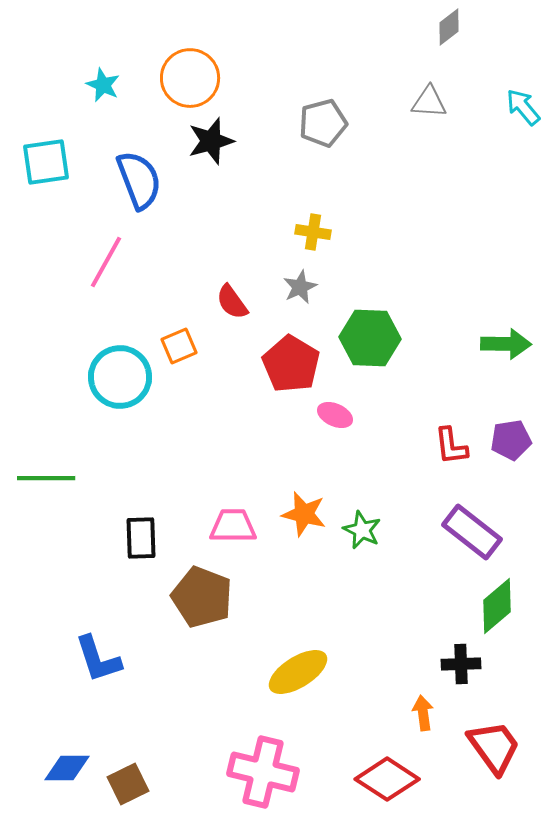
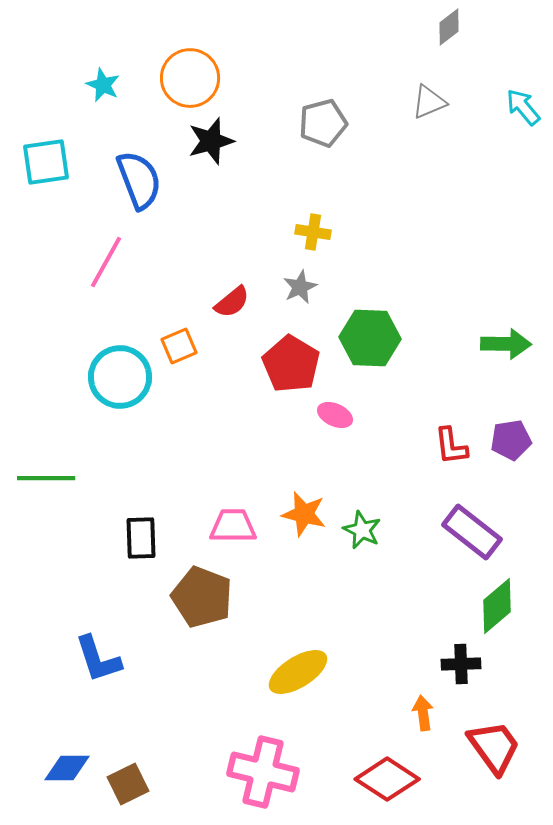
gray triangle: rotated 27 degrees counterclockwise
red semicircle: rotated 93 degrees counterclockwise
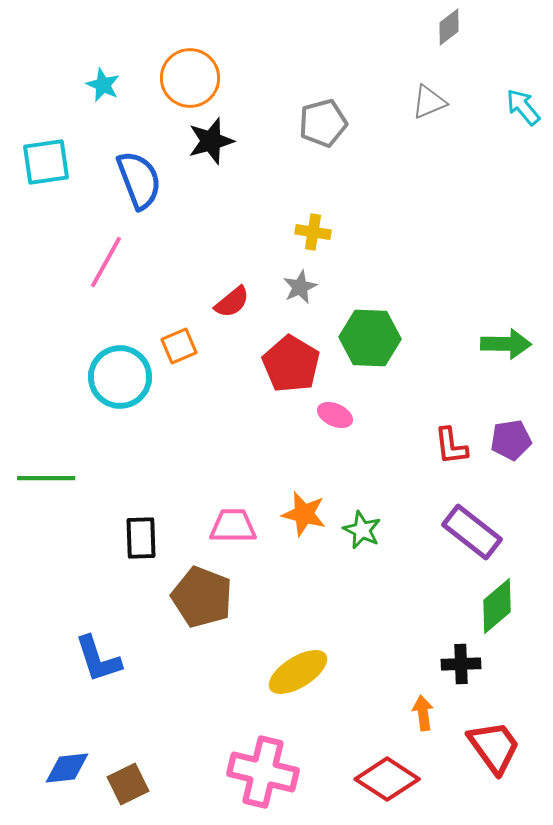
blue diamond: rotated 6 degrees counterclockwise
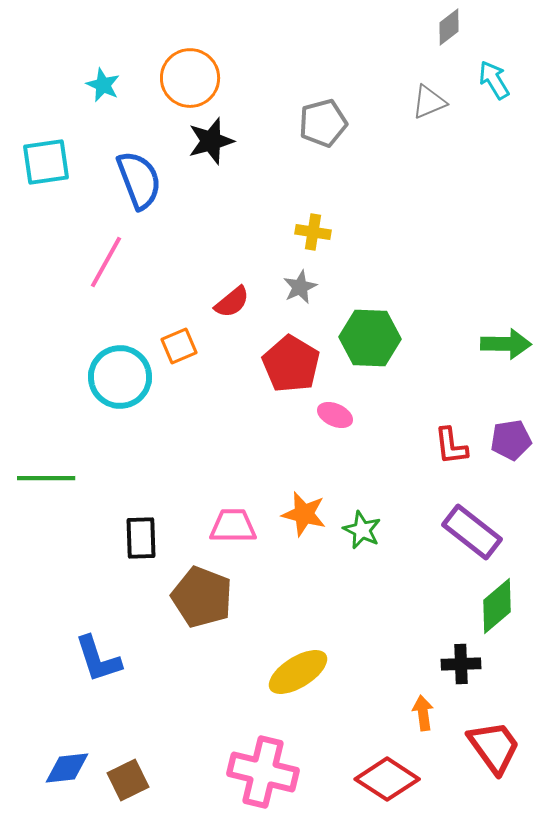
cyan arrow: moved 29 px left, 27 px up; rotated 9 degrees clockwise
brown square: moved 4 px up
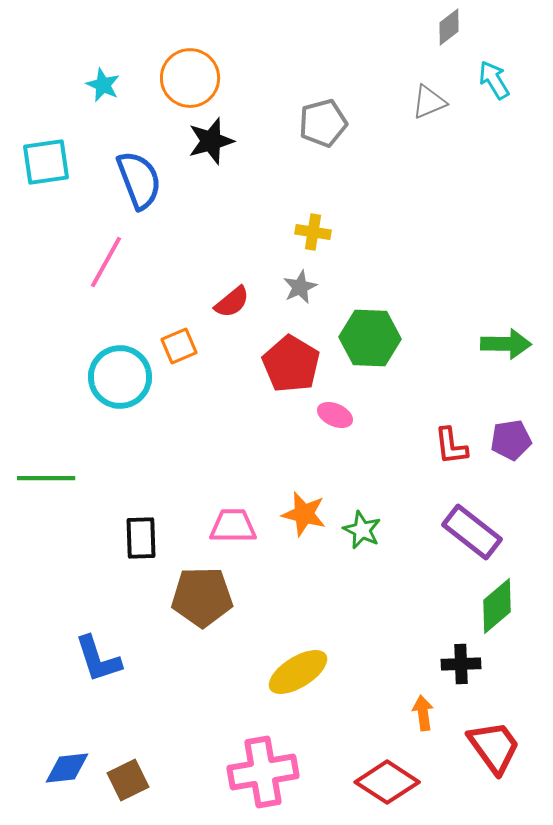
brown pentagon: rotated 22 degrees counterclockwise
pink cross: rotated 24 degrees counterclockwise
red diamond: moved 3 px down
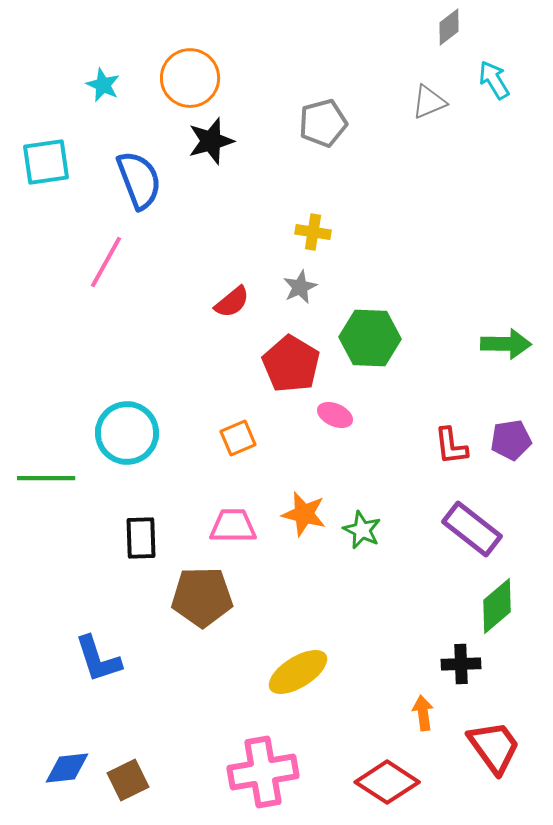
orange square: moved 59 px right, 92 px down
cyan circle: moved 7 px right, 56 px down
purple rectangle: moved 3 px up
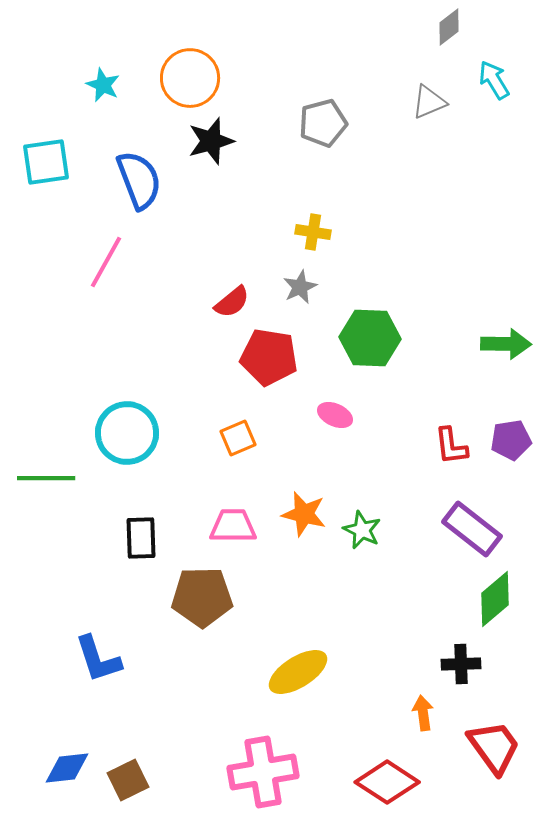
red pentagon: moved 22 px left, 7 px up; rotated 22 degrees counterclockwise
green diamond: moved 2 px left, 7 px up
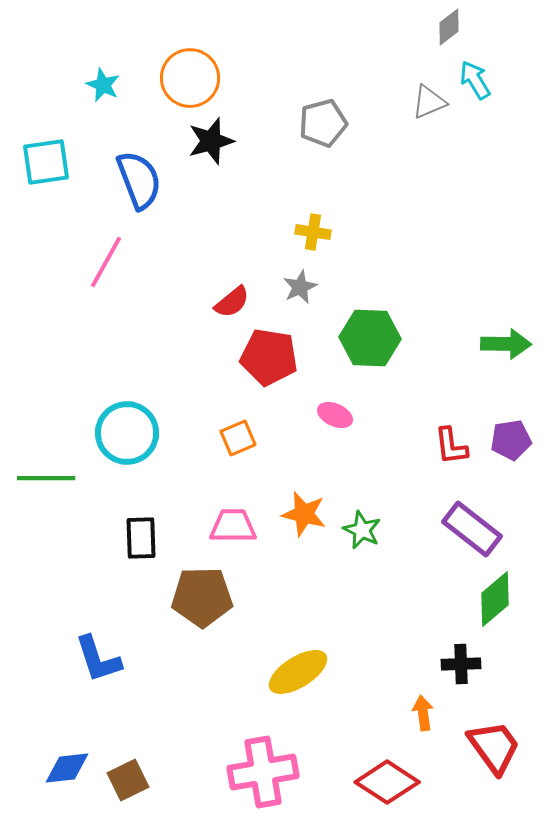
cyan arrow: moved 19 px left
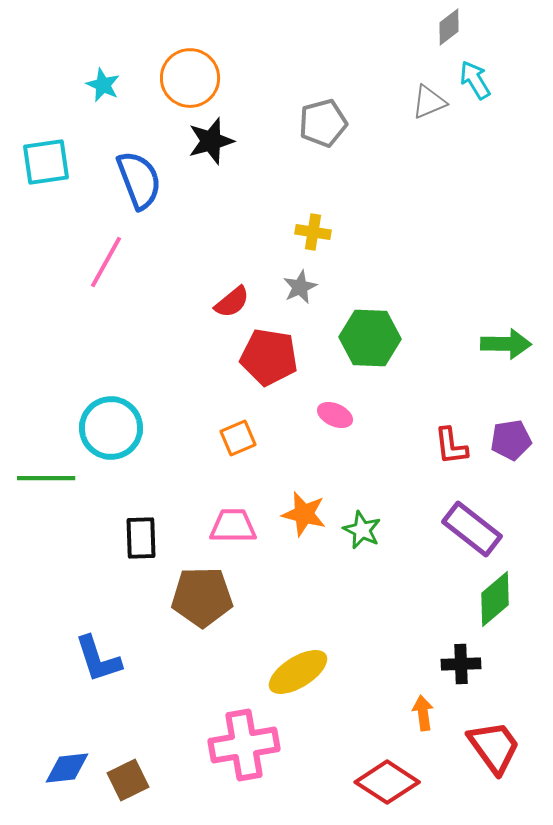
cyan circle: moved 16 px left, 5 px up
pink cross: moved 19 px left, 27 px up
